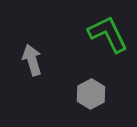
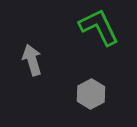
green L-shape: moved 9 px left, 7 px up
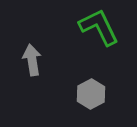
gray arrow: rotated 8 degrees clockwise
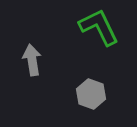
gray hexagon: rotated 12 degrees counterclockwise
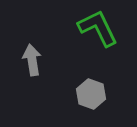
green L-shape: moved 1 px left, 1 px down
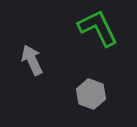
gray arrow: rotated 16 degrees counterclockwise
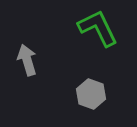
gray arrow: moved 5 px left; rotated 8 degrees clockwise
